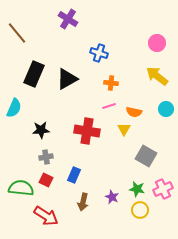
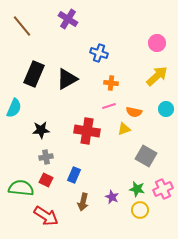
brown line: moved 5 px right, 7 px up
yellow arrow: rotated 100 degrees clockwise
yellow triangle: rotated 40 degrees clockwise
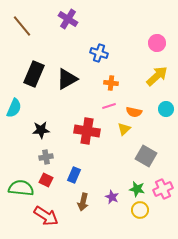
yellow triangle: rotated 24 degrees counterclockwise
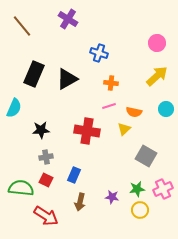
green star: rotated 21 degrees counterclockwise
purple star: rotated 16 degrees counterclockwise
brown arrow: moved 3 px left
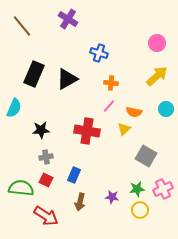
pink line: rotated 32 degrees counterclockwise
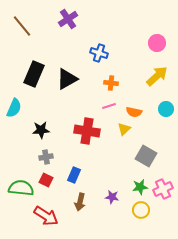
purple cross: rotated 24 degrees clockwise
pink line: rotated 32 degrees clockwise
green star: moved 3 px right, 2 px up
yellow circle: moved 1 px right
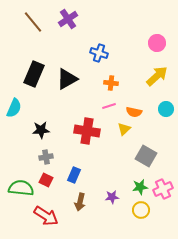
brown line: moved 11 px right, 4 px up
purple star: rotated 16 degrees counterclockwise
